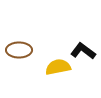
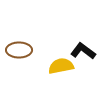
yellow semicircle: moved 3 px right, 1 px up
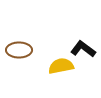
black L-shape: moved 2 px up
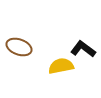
brown ellipse: moved 3 px up; rotated 20 degrees clockwise
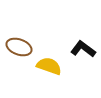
yellow semicircle: moved 12 px left; rotated 30 degrees clockwise
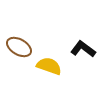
brown ellipse: rotated 10 degrees clockwise
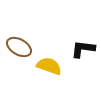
black L-shape: rotated 30 degrees counterclockwise
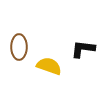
brown ellipse: rotated 60 degrees clockwise
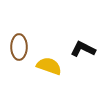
black L-shape: rotated 20 degrees clockwise
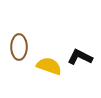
black L-shape: moved 3 px left, 8 px down
